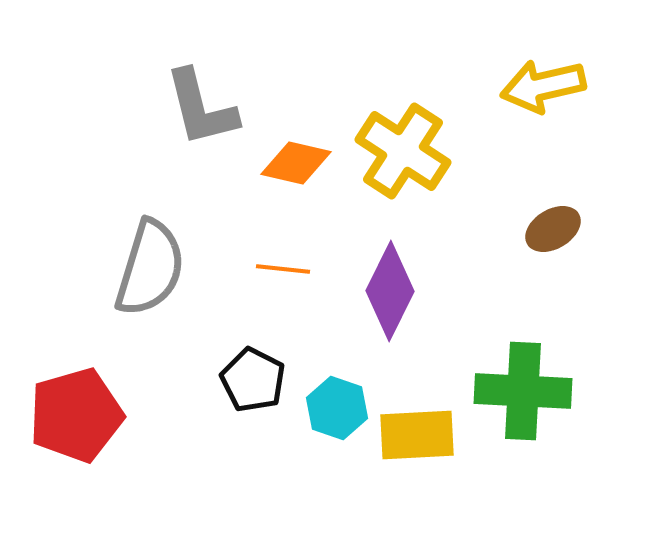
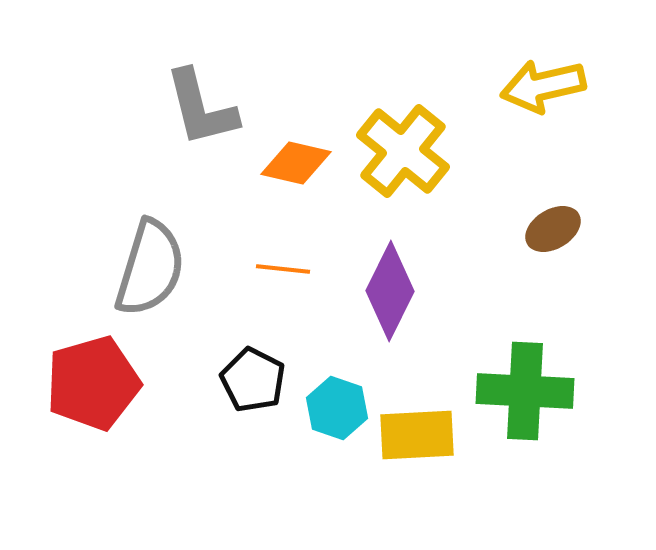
yellow cross: rotated 6 degrees clockwise
green cross: moved 2 px right
red pentagon: moved 17 px right, 32 px up
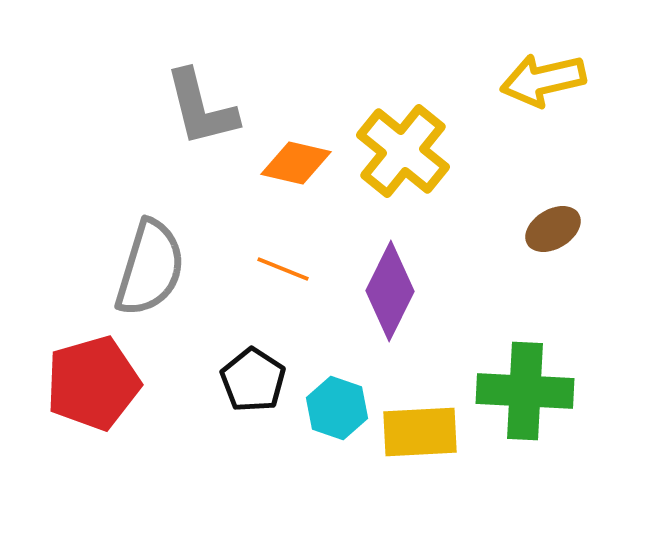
yellow arrow: moved 6 px up
orange line: rotated 16 degrees clockwise
black pentagon: rotated 6 degrees clockwise
yellow rectangle: moved 3 px right, 3 px up
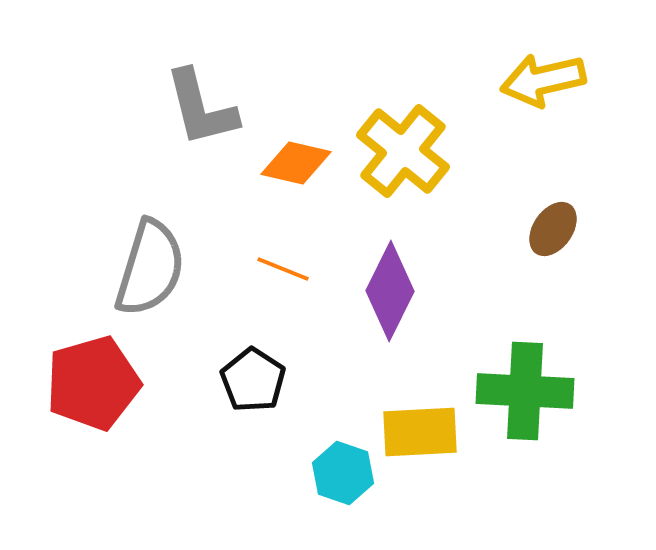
brown ellipse: rotated 24 degrees counterclockwise
cyan hexagon: moved 6 px right, 65 px down
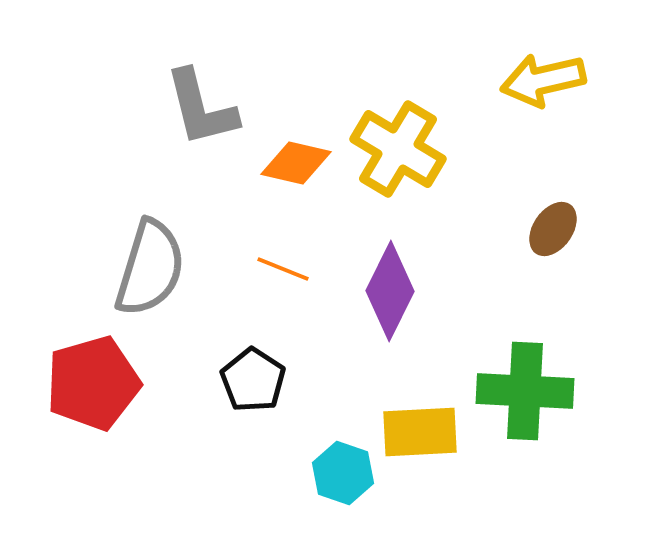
yellow cross: moved 5 px left, 2 px up; rotated 8 degrees counterclockwise
